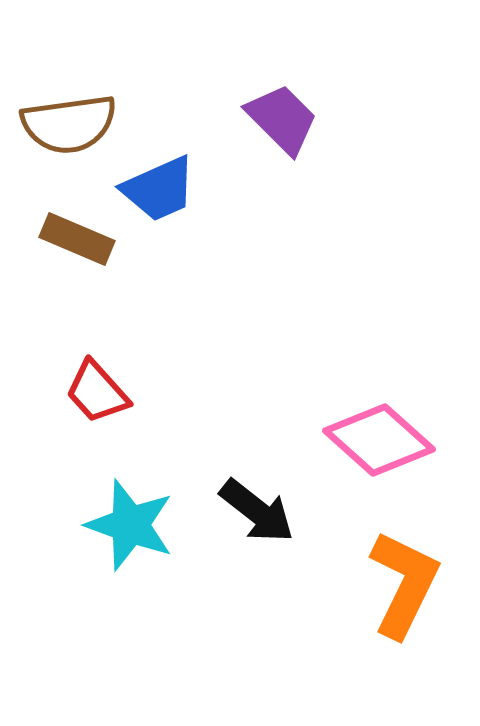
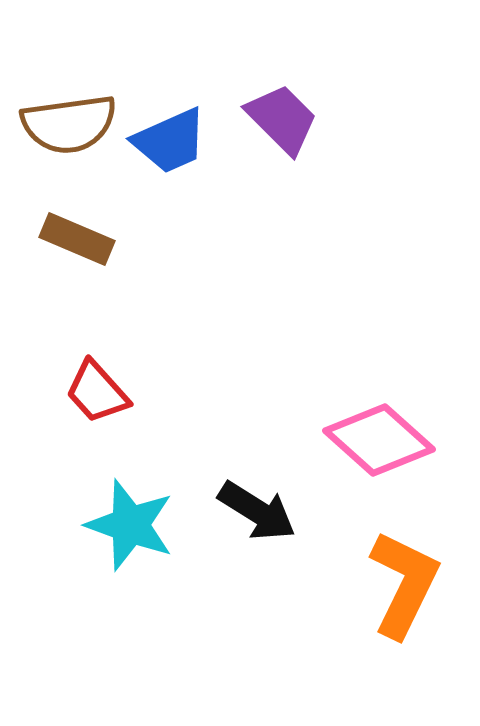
blue trapezoid: moved 11 px right, 48 px up
black arrow: rotated 6 degrees counterclockwise
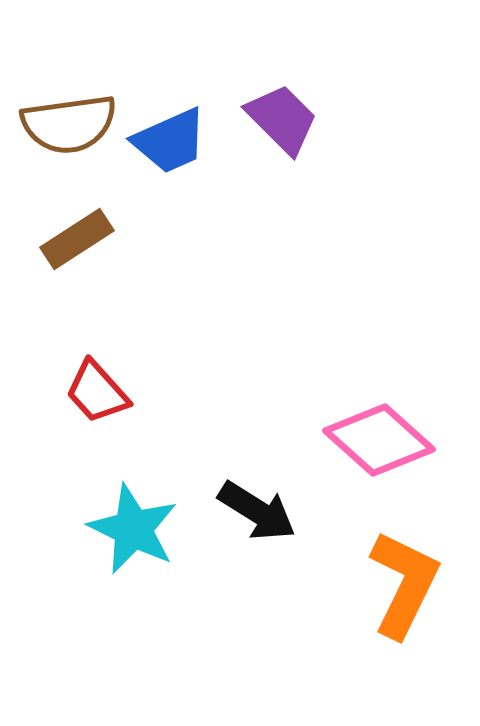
brown rectangle: rotated 56 degrees counterclockwise
cyan star: moved 3 px right, 4 px down; rotated 6 degrees clockwise
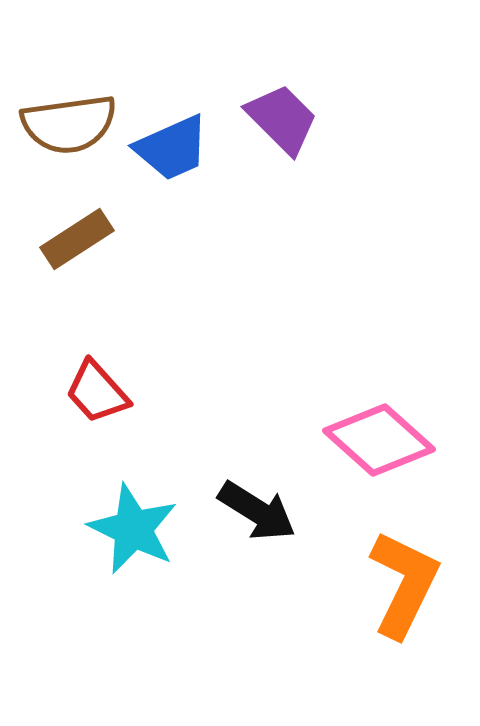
blue trapezoid: moved 2 px right, 7 px down
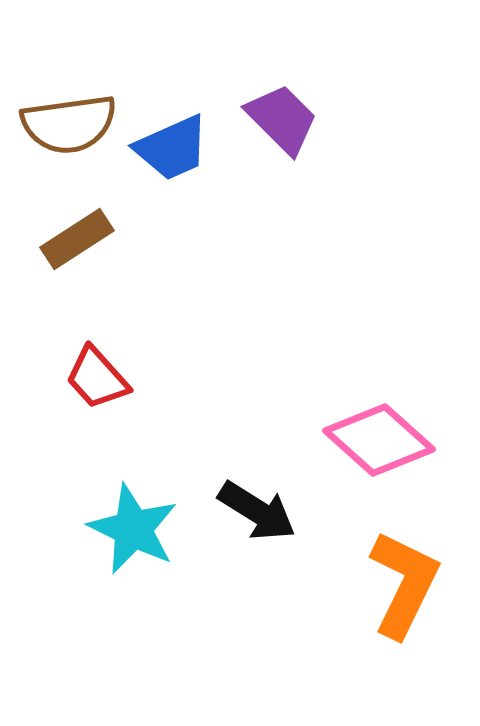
red trapezoid: moved 14 px up
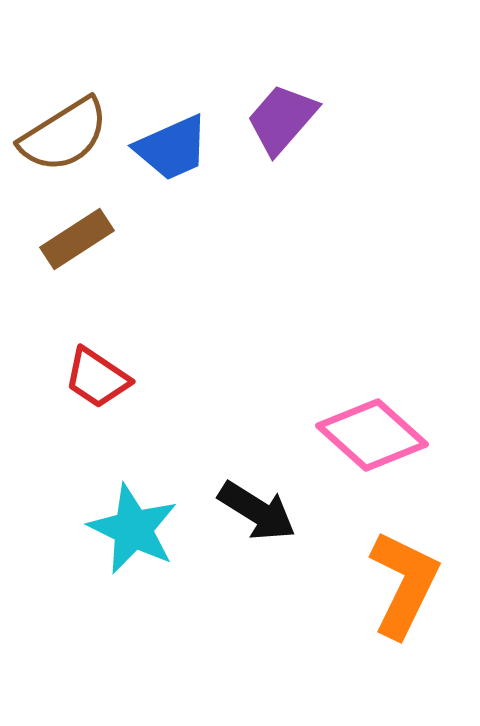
purple trapezoid: rotated 94 degrees counterclockwise
brown semicircle: moved 5 px left, 11 px down; rotated 24 degrees counterclockwise
red trapezoid: rotated 14 degrees counterclockwise
pink diamond: moved 7 px left, 5 px up
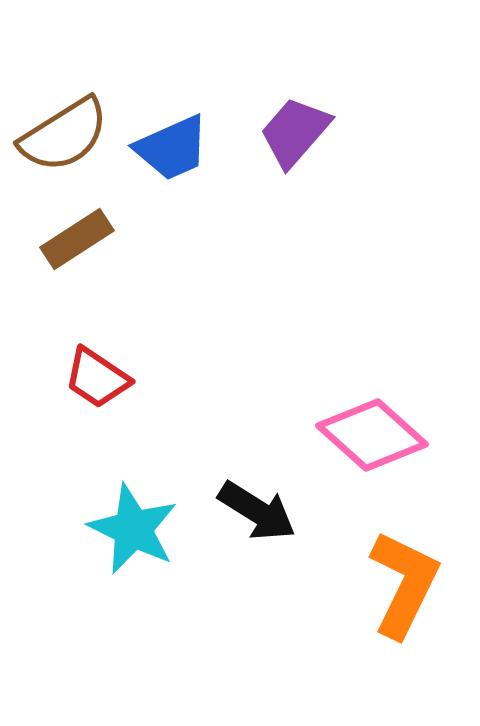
purple trapezoid: moved 13 px right, 13 px down
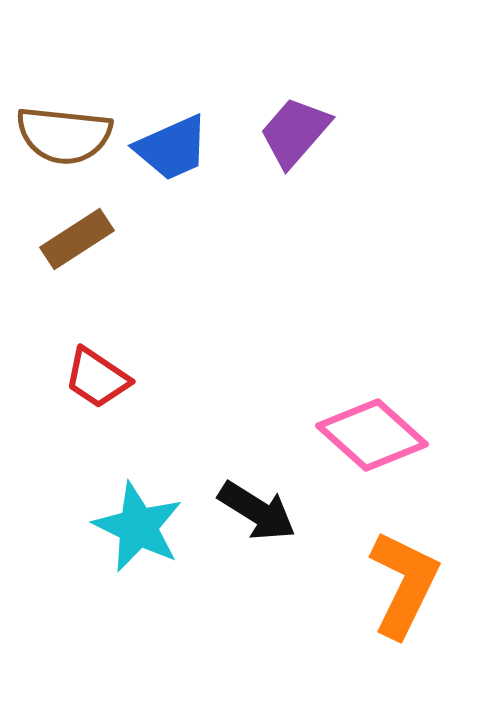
brown semicircle: rotated 38 degrees clockwise
cyan star: moved 5 px right, 2 px up
